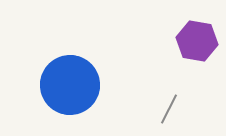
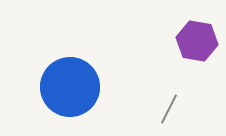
blue circle: moved 2 px down
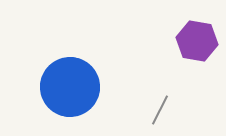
gray line: moved 9 px left, 1 px down
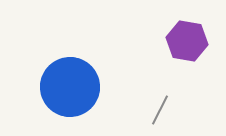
purple hexagon: moved 10 px left
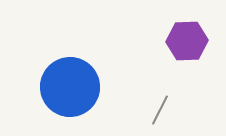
purple hexagon: rotated 12 degrees counterclockwise
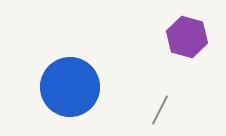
purple hexagon: moved 4 px up; rotated 18 degrees clockwise
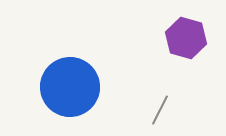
purple hexagon: moved 1 px left, 1 px down
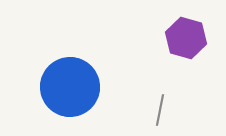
gray line: rotated 16 degrees counterclockwise
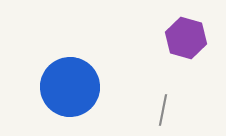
gray line: moved 3 px right
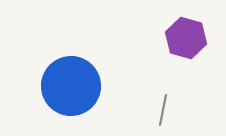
blue circle: moved 1 px right, 1 px up
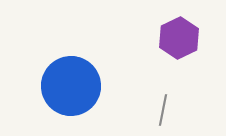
purple hexagon: moved 7 px left; rotated 18 degrees clockwise
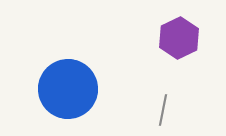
blue circle: moved 3 px left, 3 px down
